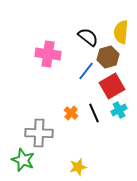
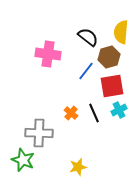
brown hexagon: moved 1 px right
red square: rotated 20 degrees clockwise
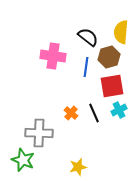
pink cross: moved 5 px right, 2 px down
blue line: moved 4 px up; rotated 30 degrees counterclockwise
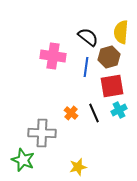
gray cross: moved 3 px right
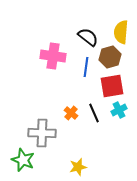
brown hexagon: moved 1 px right
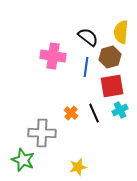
cyan cross: moved 1 px right
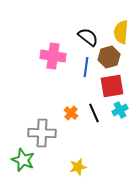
brown hexagon: moved 1 px left
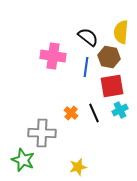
brown hexagon: rotated 25 degrees clockwise
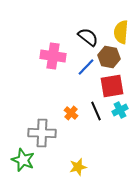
blue line: rotated 36 degrees clockwise
black line: moved 2 px right, 2 px up
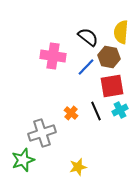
gray cross: rotated 20 degrees counterclockwise
green star: rotated 30 degrees clockwise
